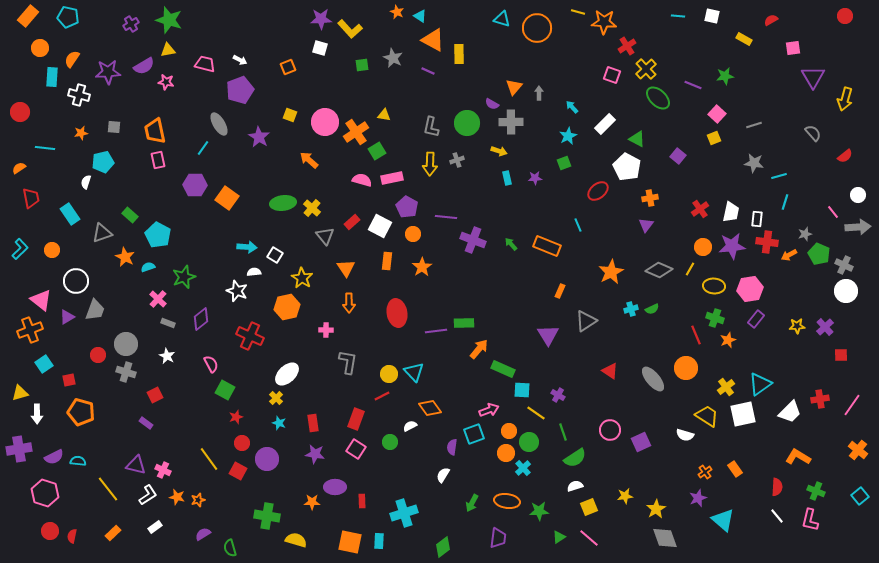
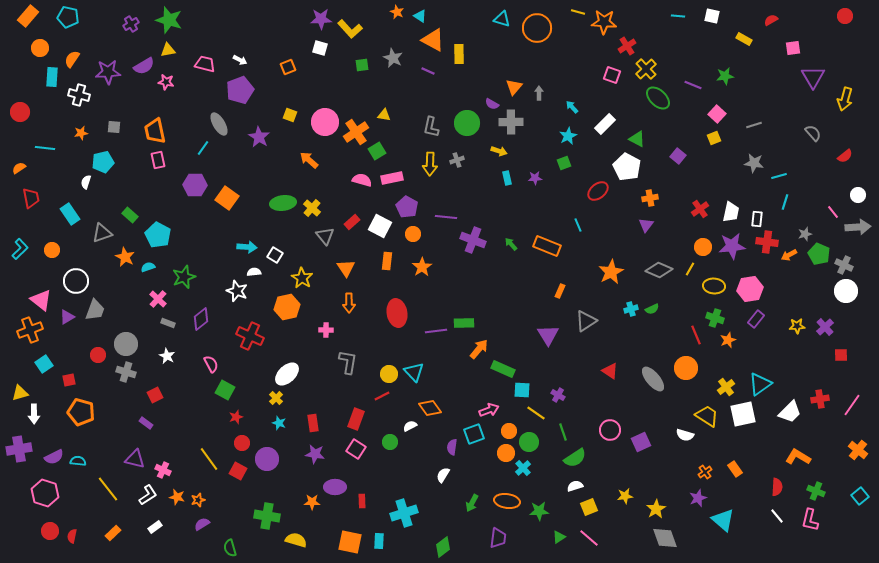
white arrow at (37, 414): moved 3 px left
purple triangle at (136, 465): moved 1 px left, 6 px up
purple semicircle at (203, 534): moved 1 px left, 10 px up
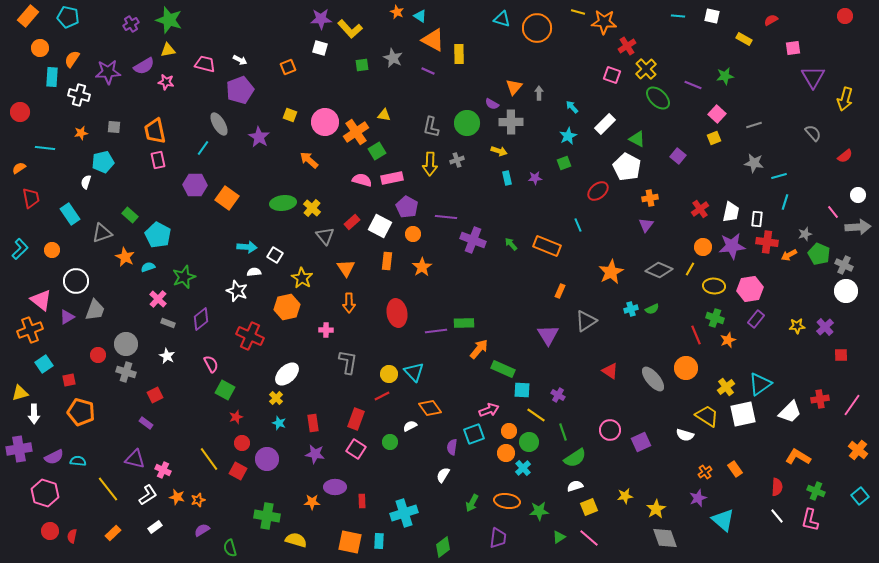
yellow line at (536, 413): moved 2 px down
purple semicircle at (202, 524): moved 6 px down
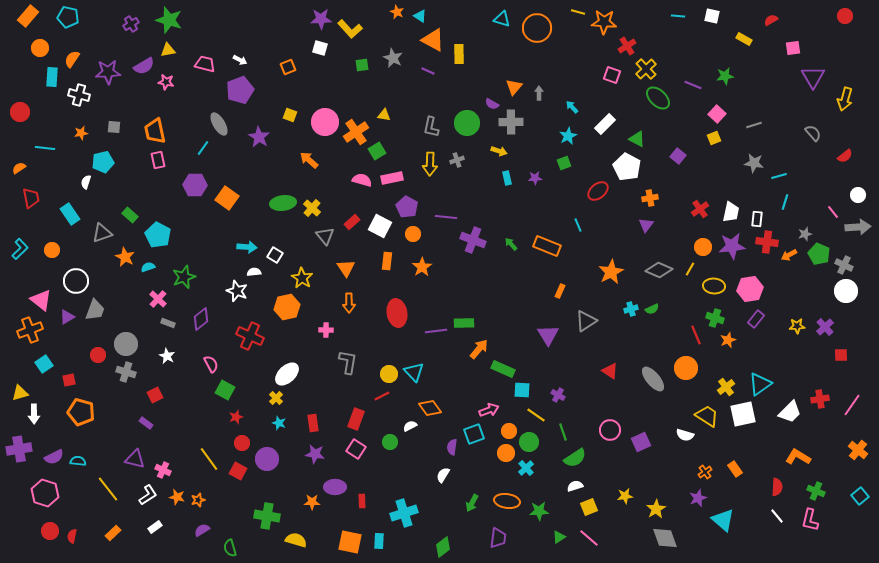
cyan cross at (523, 468): moved 3 px right
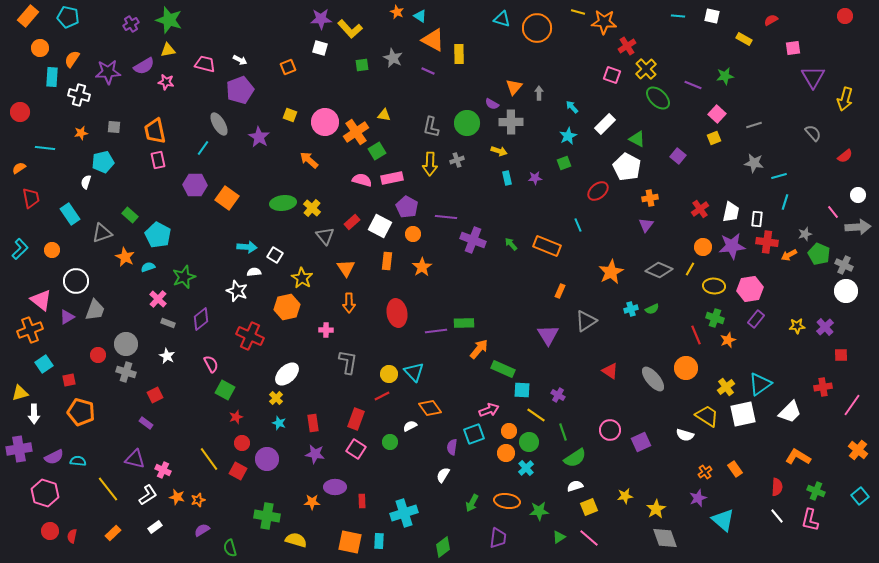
red cross at (820, 399): moved 3 px right, 12 px up
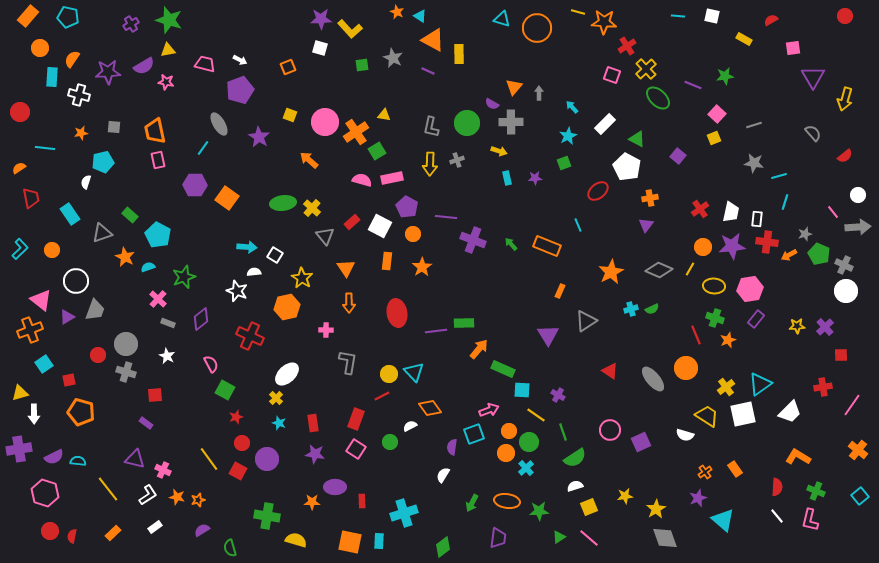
red square at (155, 395): rotated 21 degrees clockwise
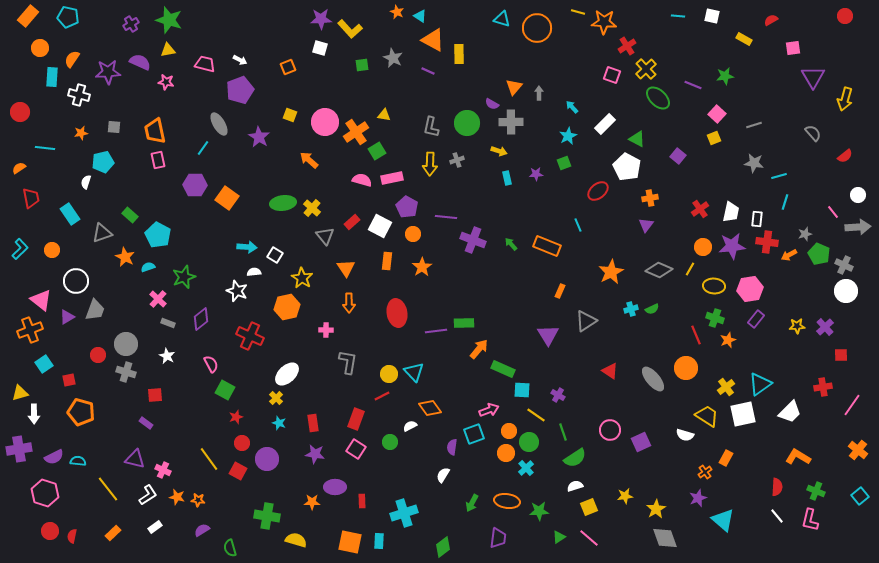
purple semicircle at (144, 66): moved 4 px left, 4 px up; rotated 125 degrees counterclockwise
purple star at (535, 178): moved 1 px right, 4 px up
orange rectangle at (735, 469): moved 9 px left, 11 px up; rotated 63 degrees clockwise
orange star at (198, 500): rotated 24 degrees clockwise
